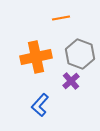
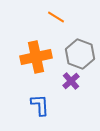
orange line: moved 5 px left, 1 px up; rotated 42 degrees clockwise
blue L-shape: rotated 135 degrees clockwise
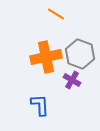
orange line: moved 3 px up
orange cross: moved 10 px right
purple cross: moved 1 px right, 1 px up; rotated 18 degrees counterclockwise
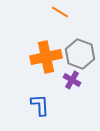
orange line: moved 4 px right, 2 px up
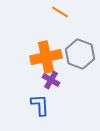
purple cross: moved 21 px left
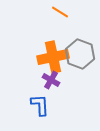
orange cross: moved 7 px right
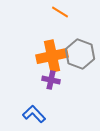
orange cross: moved 1 px left, 1 px up
purple cross: rotated 18 degrees counterclockwise
blue L-shape: moved 6 px left, 9 px down; rotated 40 degrees counterclockwise
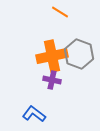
gray hexagon: moved 1 px left
purple cross: moved 1 px right
blue L-shape: rotated 10 degrees counterclockwise
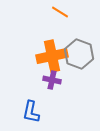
blue L-shape: moved 3 px left, 2 px up; rotated 115 degrees counterclockwise
